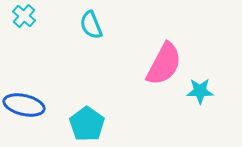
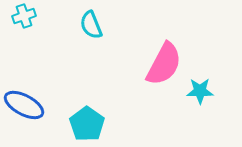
cyan cross: rotated 30 degrees clockwise
blue ellipse: rotated 15 degrees clockwise
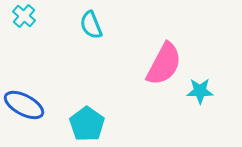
cyan cross: rotated 30 degrees counterclockwise
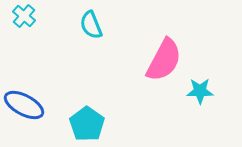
pink semicircle: moved 4 px up
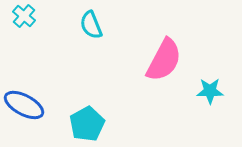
cyan star: moved 10 px right
cyan pentagon: rotated 8 degrees clockwise
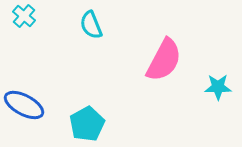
cyan star: moved 8 px right, 4 px up
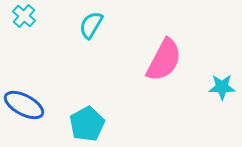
cyan semicircle: rotated 52 degrees clockwise
cyan star: moved 4 px right
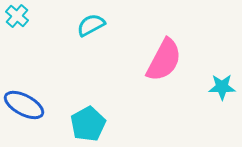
cyan cross: moved 7 px left
cyan semicircle: rotated 32 degrees clockwise
cyan pentagon: moved 1 px right
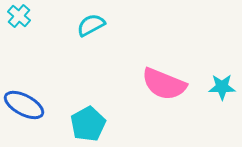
cyan cross: moved 2 px right
pink semicircle: moved 24 px down; rotated 84 degrees clockwise
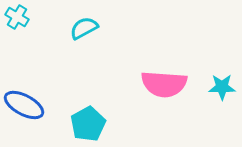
cyan cross: moved 2 px left, 1 px down; rotated 10 degrees counterclockwise
cyan semicircle: moved 7 px left, 3 px down
pink semicircle: rotated 18 degrees counterclockwise
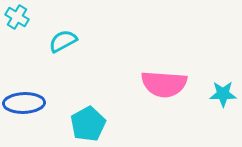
cyan semicircle: moved 21 px left, 13 px down
cyan star: moved 1 px right, 7 px down
blue ellipse: moved 2 px up; rotated 30 degrees counterclockwise
